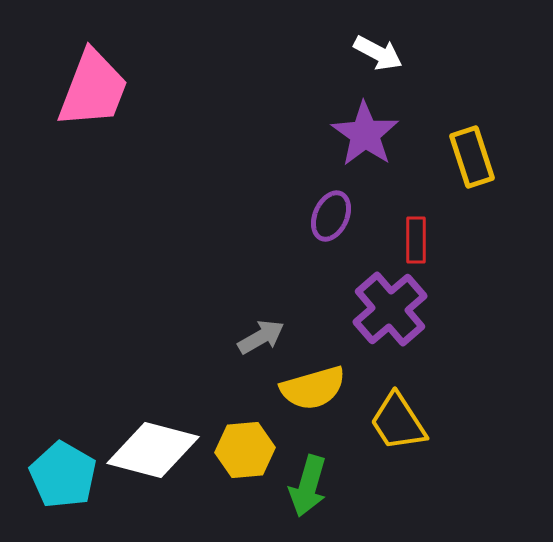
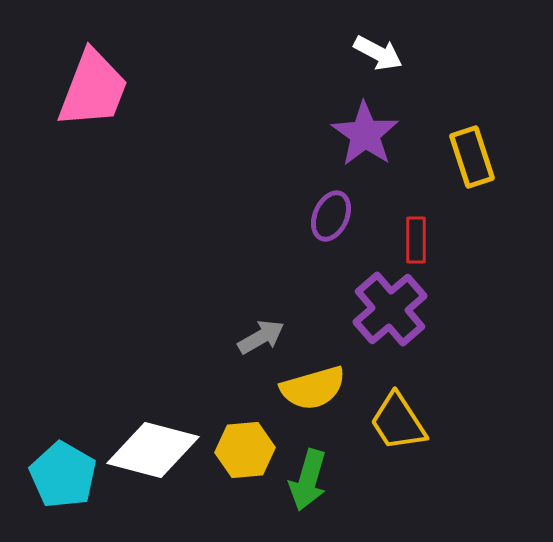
green arrow: moved 6 px up
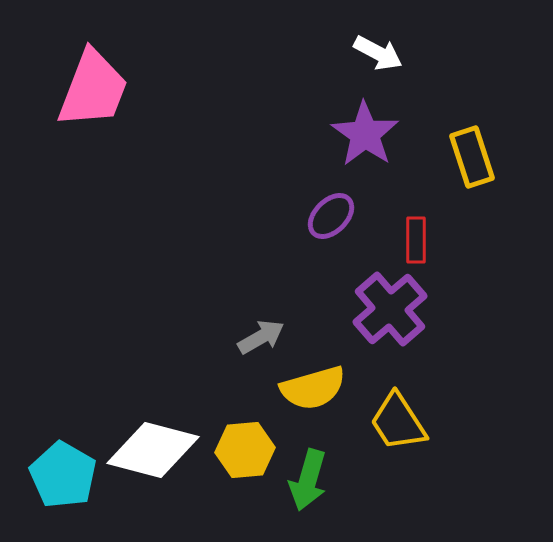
purple ellipse: rotated 21 degrees clockwise
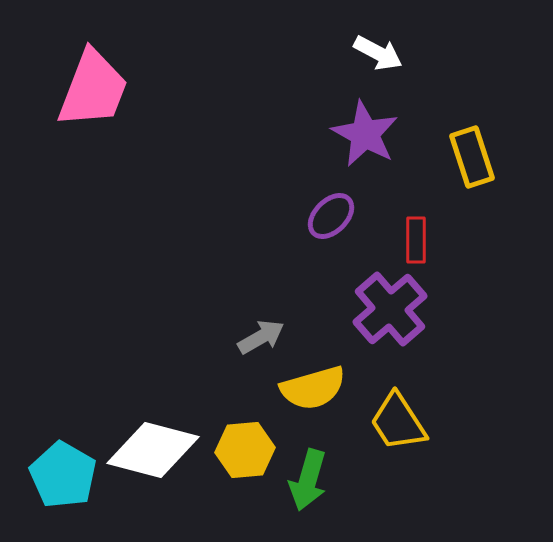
purple star: rotated 6 degrees counterclockwise
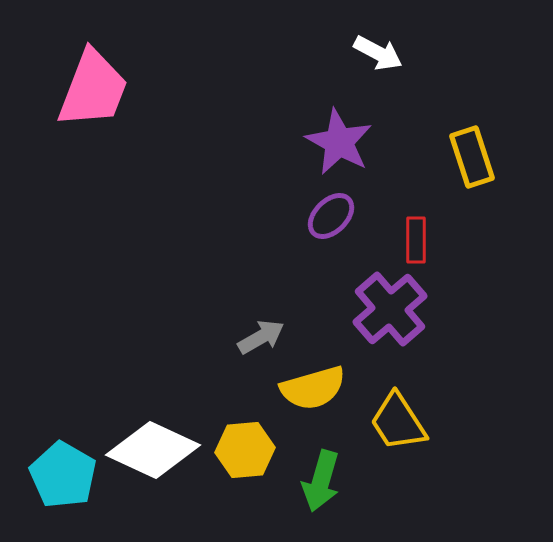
purple star: moved 26 px left, 8 px down
white diamond: rotated 10 degrees clockwise
green arrow: moved 13 px right, 1 px down
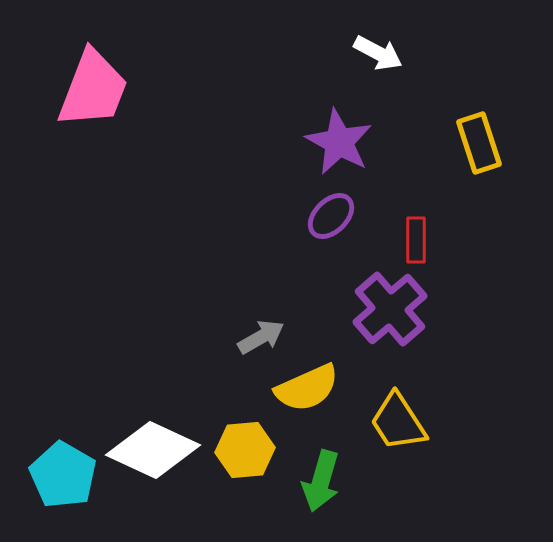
yellow rectangle: moved 7 px right, 14 px up
yellow semicircle: moved 6 px left; rotated 8 degrees counterclockwise
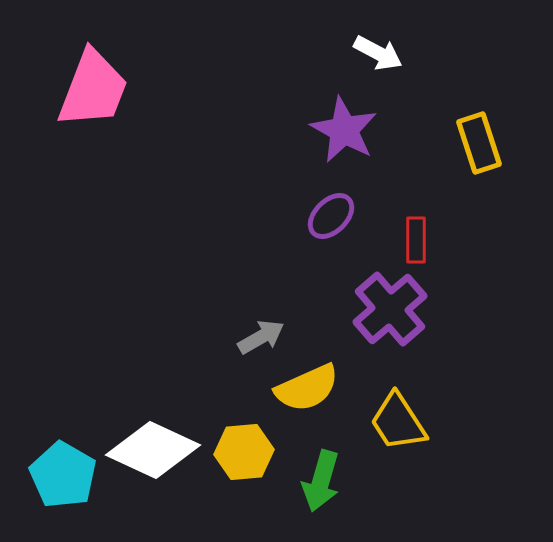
purple star: moved 5 px right, 12 px up
yellow hexagon: moved 1 px left, 2 px down
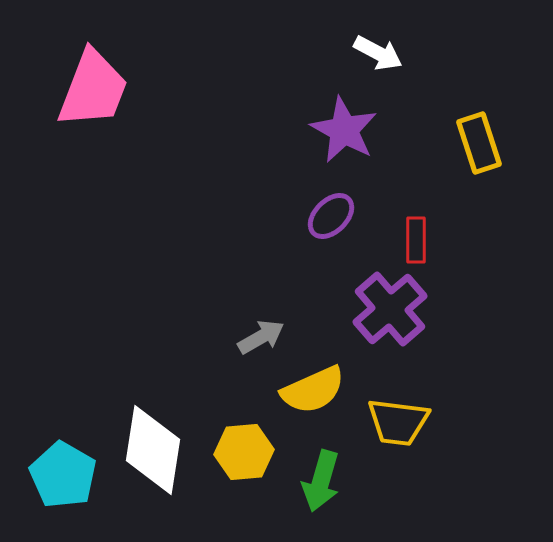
yellow semicircle: moved 6 px right, 2 px down
yellow trapezoid: rotated 50 degrees counterclockwise
white diamond: rotated 74 degrees clockwise
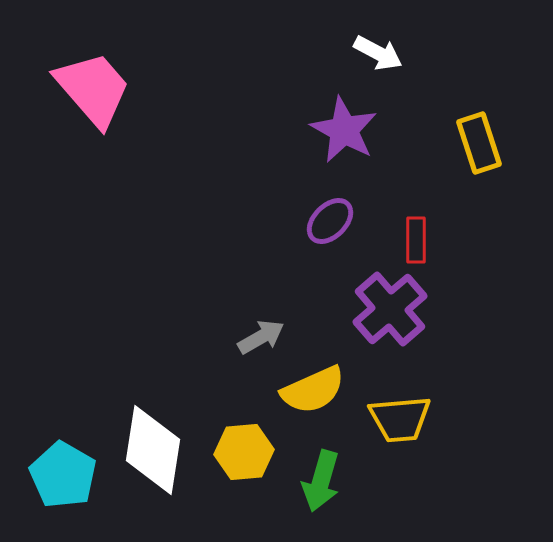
pink trapezoid: rotated 62 degrees counterclockwise
purple ellipse: moved 1 px left, 5 px down
yellow trapezoid: moved 2 px right, 3 px up; rotated 12 degrees counterclockwise
